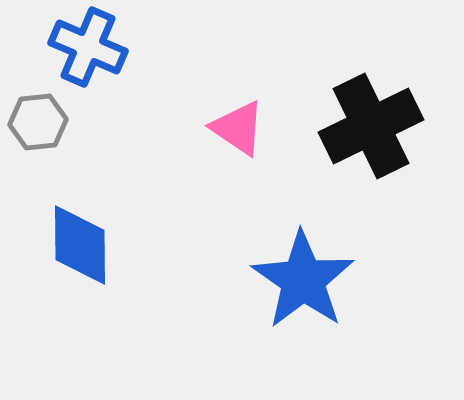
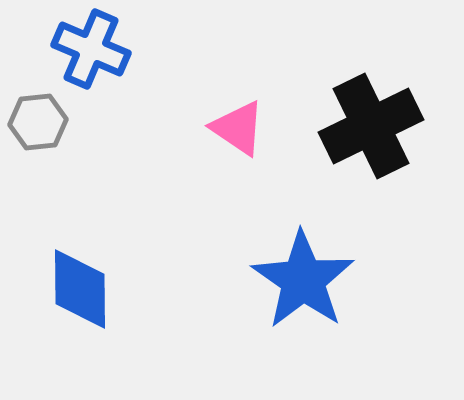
blue cross: moved 3 px right, 2 px down
blue diamond: moved 44 px down
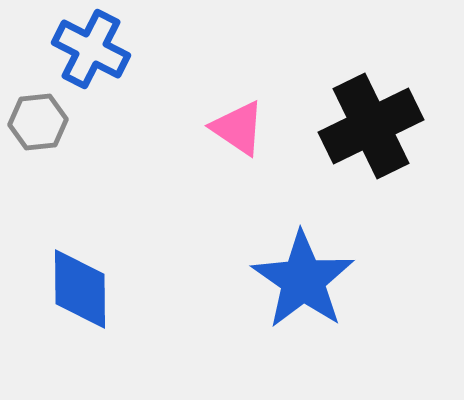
blue cross: rotated 4 degrees clockwise
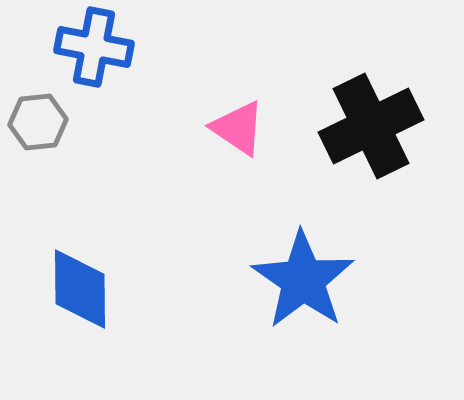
blue cross: moved 3 px right, 2 px up; rotated 16 degrees counterclockwise
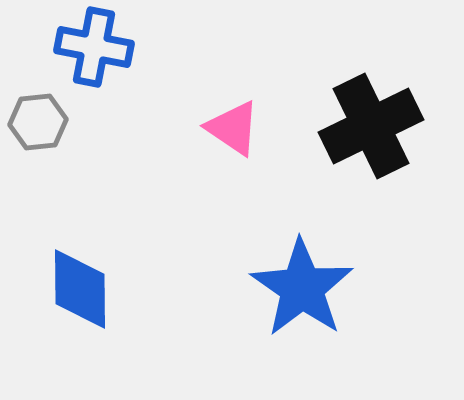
pink triangle: moved 5 px left
blue star: moved 1 px left, 8 px down
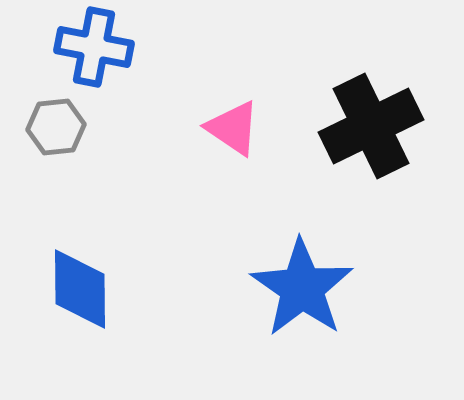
gray hexagon: moved 18 px right, 5 px down
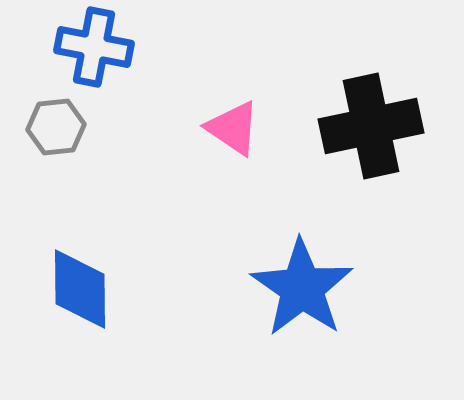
black cross: rotated 14 degrees clockwise
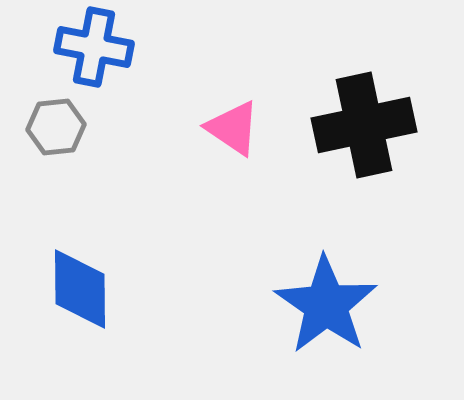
black cross: moved 7 px left, 1 px up
blue star: moved 24 px right, 17 px down
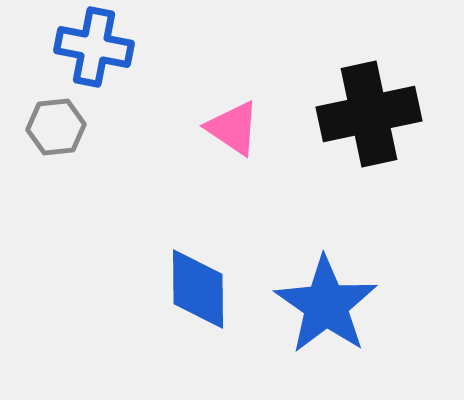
black cross: moved 5 px right, 11 px up
blue diamond: moved 118 px right
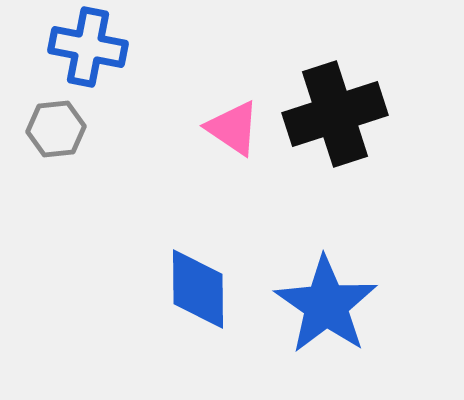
blue cross: moved 6 px left
black cross: moved 34 px left; rotated 6 degrees counterclockwise
gray hexagon: moved 2 px down
